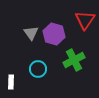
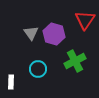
green cross: moved 1 px right, 1 px down
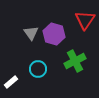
white rectangle: rotated 48 degrees clockwise
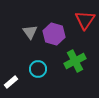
gray triangle: moved 1 px left, 1 px up
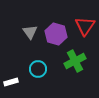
red triangle: moved 6 px down
purple hexagon: moved 2 px right
white rectangle: rotated 24 degrees clockwise
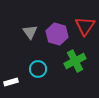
purple hexagon: moved 1 px right
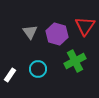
white rectangle: moved 1 px left, 7 px up; rotated 40 degrees counterclockwise
